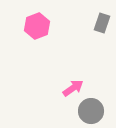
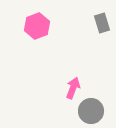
gray rectangle: rotated 36 degrees counterclockwise
pink arrow: rotated 35 degrees counterclockwise
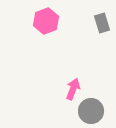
pink hexagon: moved 9 px right, 5 px up
pink arrow: moved 1 px down
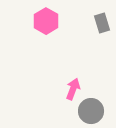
pink hexagon: rotated 10 degrees counterclockwise
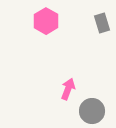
pink arrow: moved 5 px left
gray circle: moved 1 px right
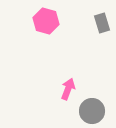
pink hexagon: rotated 15 degrees counterclockwise
